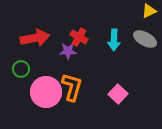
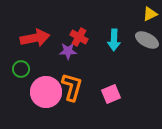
yellow triangle: moved 1 px right, 3 px down
gray ellipse: moved 2 px right, 1 px down
pink square: moved 7 px left; rotated 24 degrees clockwise
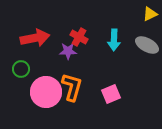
gray ellipse: moved 5 px down
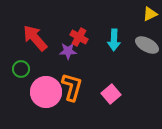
red arrow: rotated 120 degrees counterclockwise
pink square: rotated 18 degrees counterclockwise
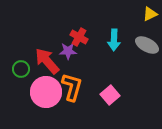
red arrow: moved 12 px right, 23 px down
pink square: moved 1 px left, 1 px down
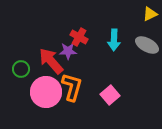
red arrow: moved 4 px right
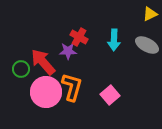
red arrow: moved 8 px left, 1 px down
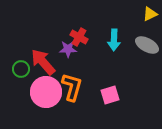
purple star: moved 2 px up
pink square: rotated 24 degrees clockwise
